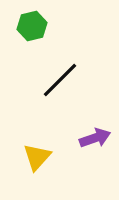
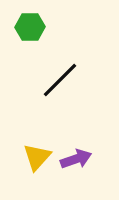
green hexagon: moved 2 px left, 1 px down; rotated 12 degrees clockwise
purple arrow: moved 19 px left, 21 px down
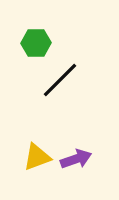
green hexagon: moved 6 px right, 16 px down
yellow triangle: rotated 28 degrees clockwise
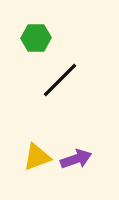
green hexagon: moved 5 px up
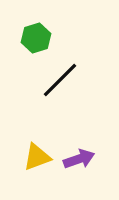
green hexagon: rotated 16 degrees counterclockwise
purple arrow: moved 3 px right
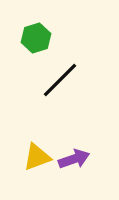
purple arrow: moved 5 px left
